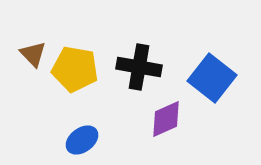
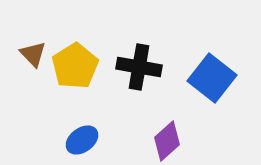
yellow pentagon: moved 3 px up; rotated 30 degrees clockwise
purple diamond: moved 1 px right, 22 px down; rotated 18 degrees counterclockwise
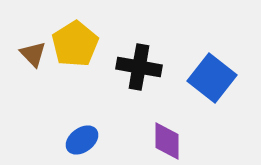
yellow pentagon: moved 22 px up
purple diamond: rotated 48 degrees counterclockwise
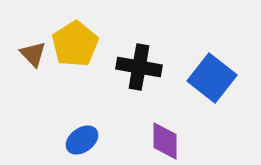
purple diamond: moved 2 px left
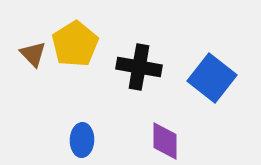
blue ellipse: rotated 52 degrees counterclockwise
